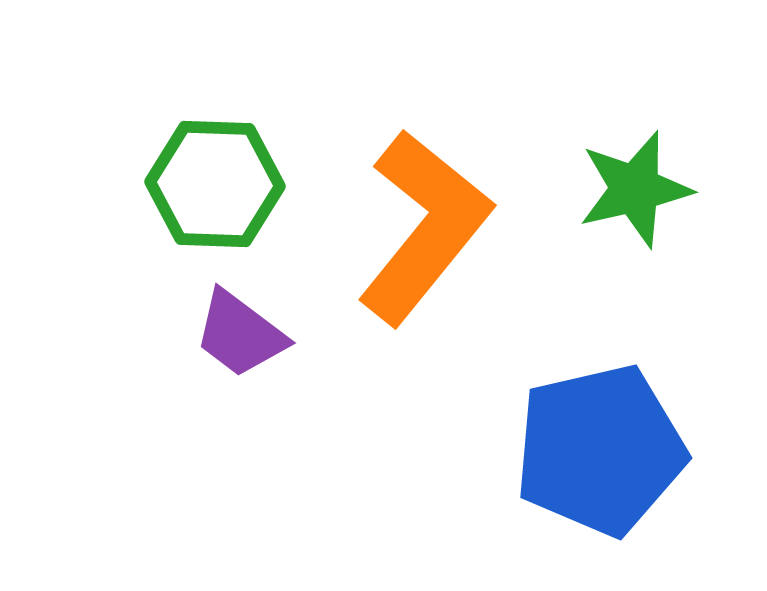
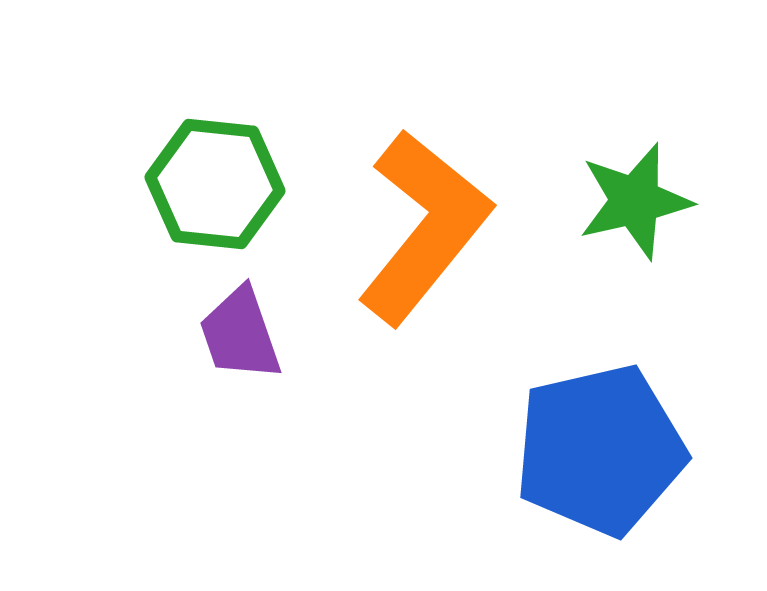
green hexagon: rotated 4 degrees clockwise
green star: moved 12 px down
purple trapezoid: rotated 34 degrees clockwise
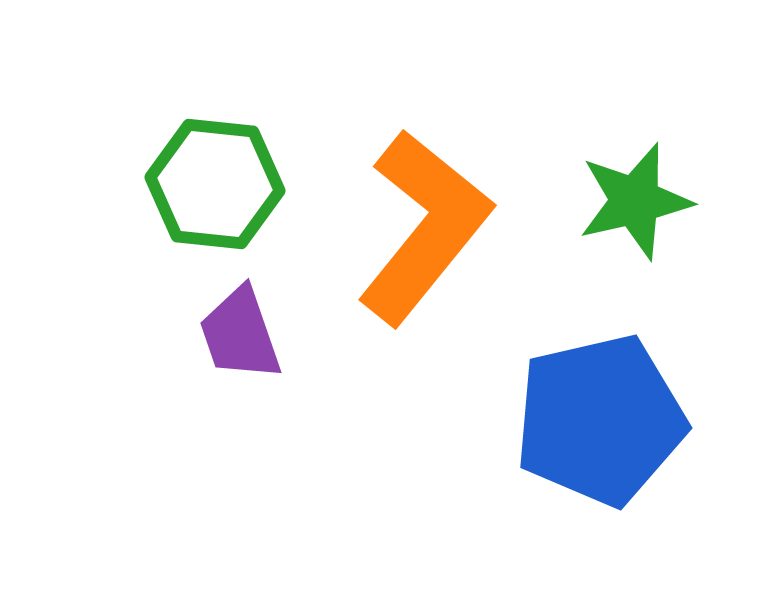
blue pentagon: moved 30 px up
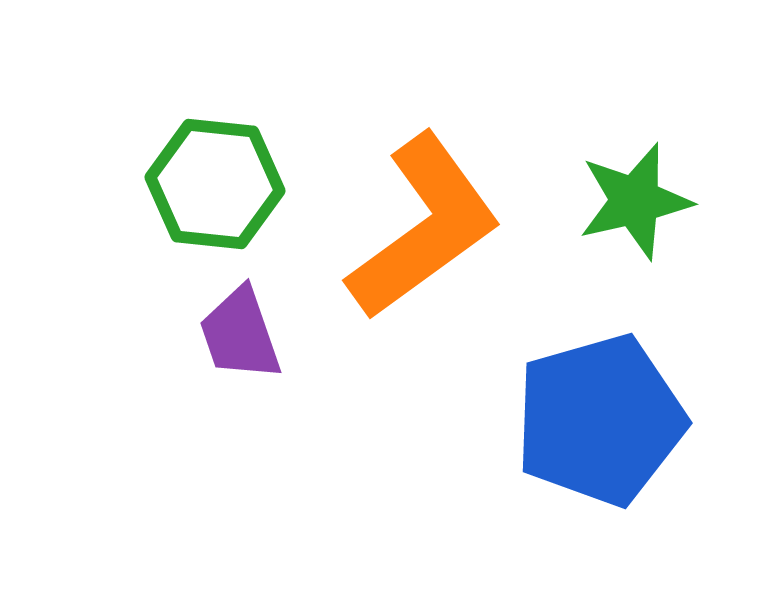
orange L-shape: rotated 15 degrees clockwise
blue pentagon: rotated 3 degrees counterclockwise
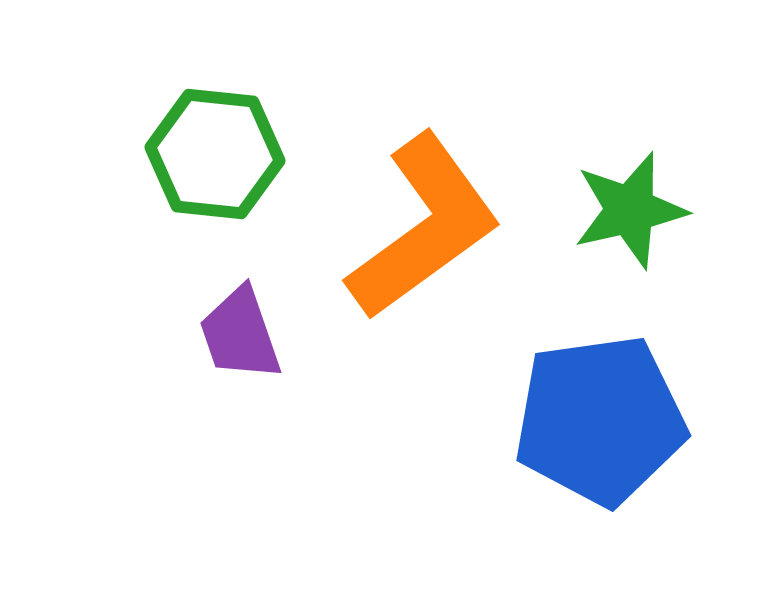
green hexagon: moved 30 px up
green star: moved 5 px left, 9 px down
blue pentagon: rotated 8 degrees clockwise
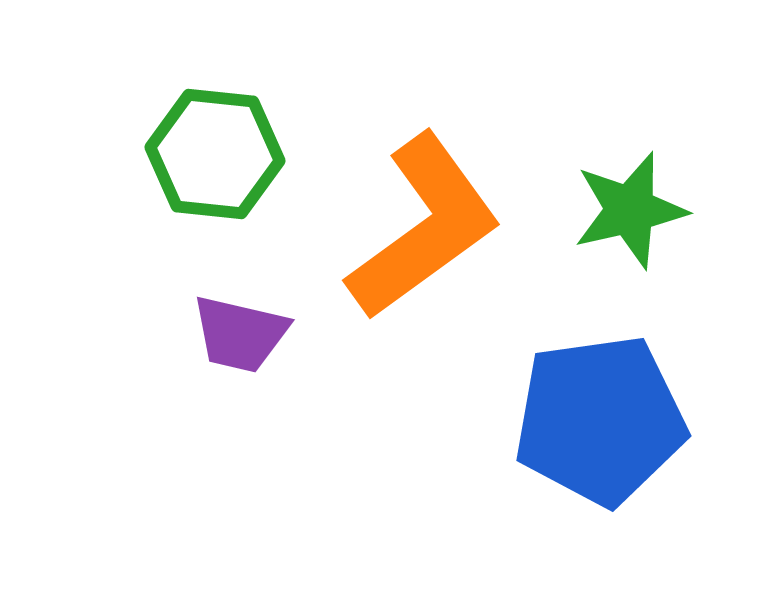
purple trapezoid: rotated 58 degrees counterclockwise
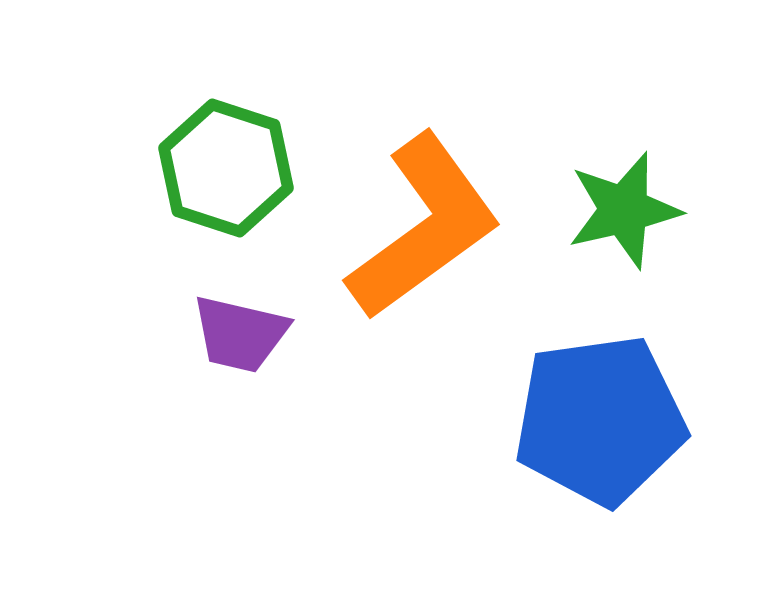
green hexagon: moved 11 px right, 14 px down; rotated 12 degrees clockwise
green star: moved 6 px left
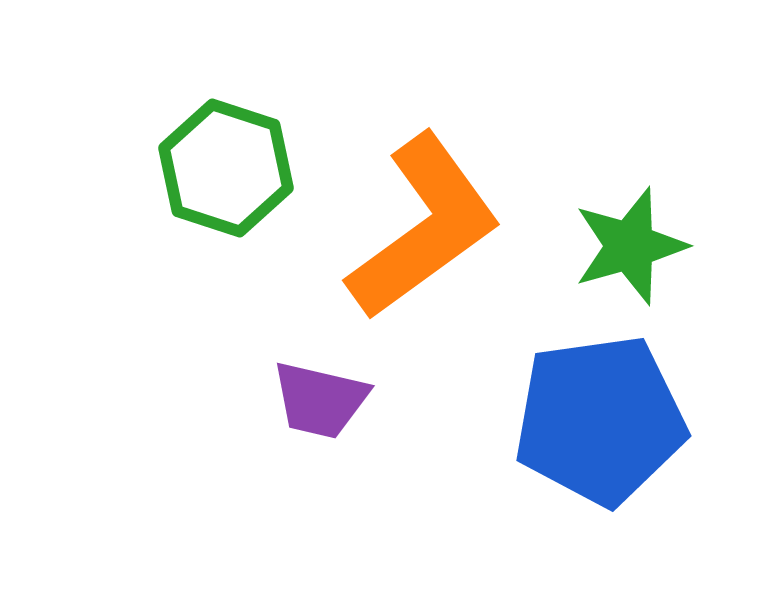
green star: moved 6 px right, 36 px down; rotated 3 degrees counterclockwise
purple trapezoid: moved 80 px right, 66 px down
